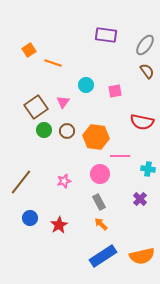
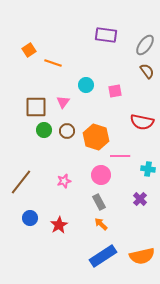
brown square: rotated 35 degrees clockwise
orange hexagon: rotated 10 degrees clockwise
pink circle: moved 1 px right, 1 px down
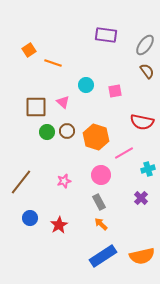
pink triangle: rotated 24 degrees counterclockwise
green circle: moved 3 px right, 2 px down
pink line: moved 4 px right, 3 px up; rotated 30 degrees counterclockwise
cyan cross: rotated 24 degrees counterclockwise
purple cross: moved 1 px right, 1 px up
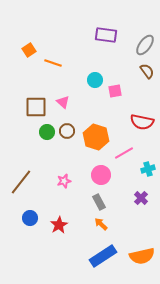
cyan circle: moved 9 px right, 5 px up
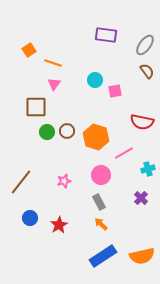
pink triangle: moved 9 px left, 18 px up; rotated 24 degrees clockwise
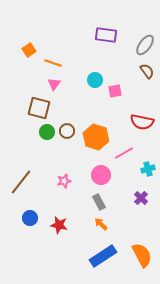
brown square: moved 3 px right, 1 px down; rotated 15 degrees clockwise
red star: rotated 30 degrees counterclockwise
orange semicircle: moved 1 px up; rotated 105 degrees counterclockwise
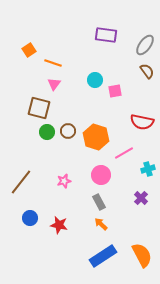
brown circle: moved 1 px right
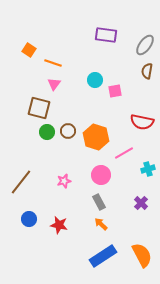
orange square: rotated 24 degrees counterclockwise
brown semicircle: rotated 133 degrees counterclockwise
purple cross: moved 5 px down
blue circle: moved 1 px left, 1 px down
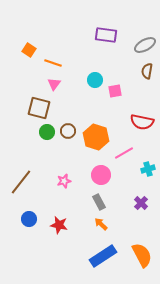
gray ellipse: rotated 25 degrees clockwise
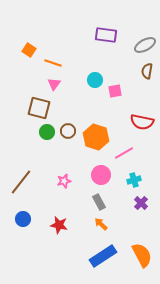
cyan cross: moved 14 px left, 11 px down
blue circle: moved 6 px left
